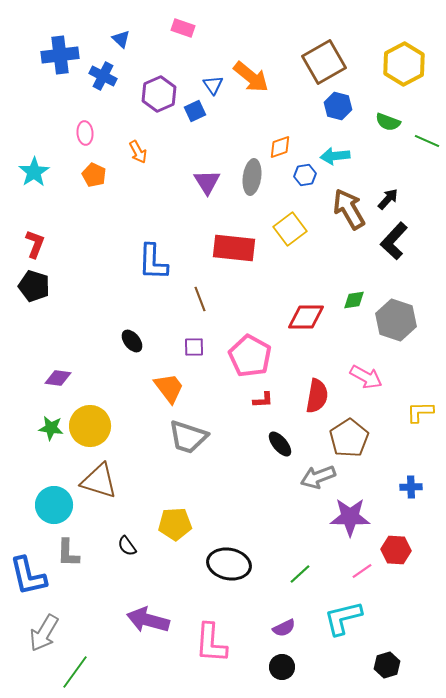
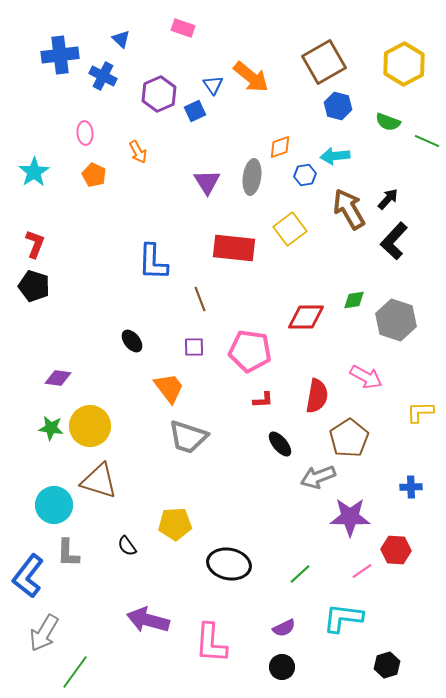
pink pentagon at (250, 356): moved 5 px up; rotated 21 degrees counterclockwise
blue L-shape at (28, 576): rotated 51 degrees clockwise
cyan L-shape at (343, 618): rotated 21 degrees clockwise
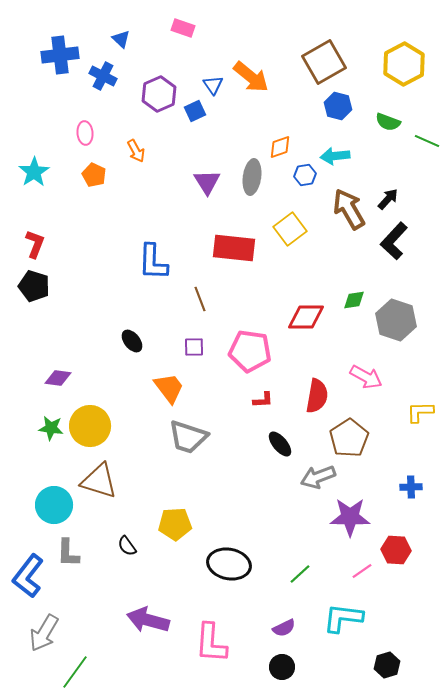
orange arrow at (138, 152): moved 2 px left, 1 px up
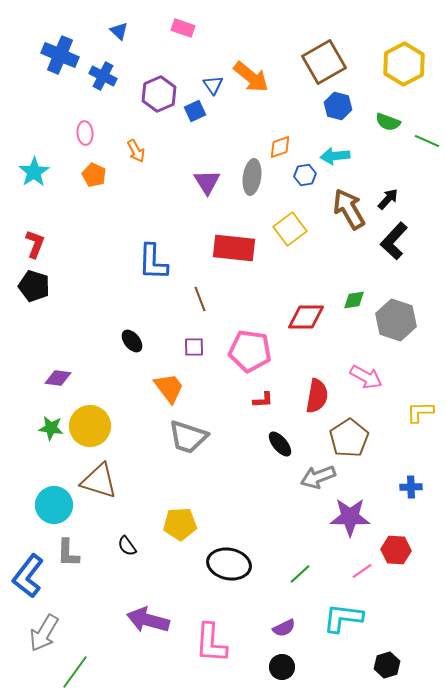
blue triangle at (121, 39): moved 2 px left, 8 px up
blue cross at (60, 55): rotated 30 degrees clockwise
yellow pentagon at (175, 524): moved 5 px right
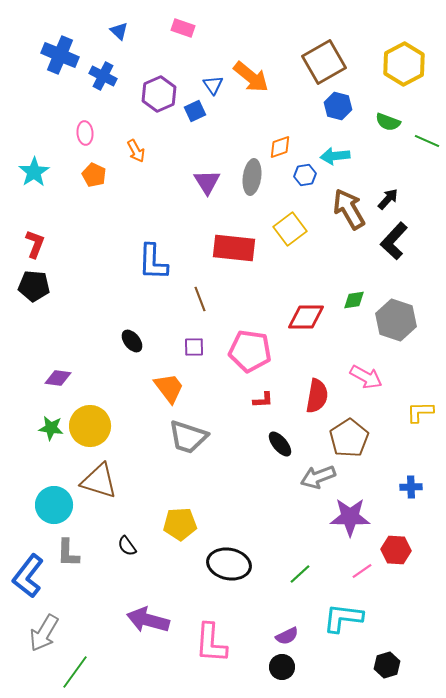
black pentagon at (34, 286): rotated 12 degrees counterclockwise
purple semicircle at (284, 628): moved 3 px right, 8 px down
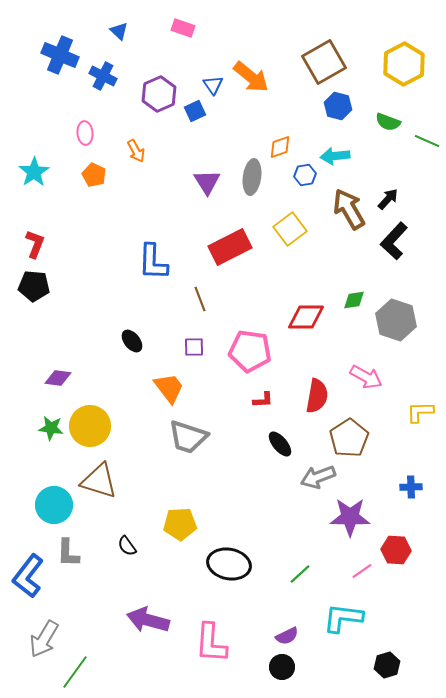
red rectangle at (234, 248): moved 4 px left, 1 px up; rotated 33 degrees counterclockwise
gray arrow at (44, 633): moved 6 px down
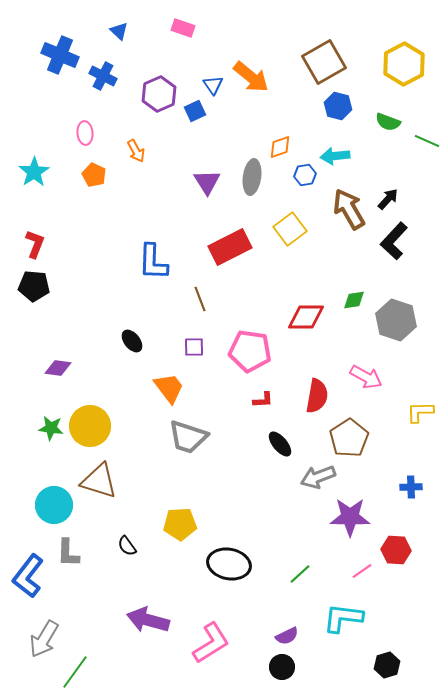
purple diamond at (58, 378): moved 10 px up
pink L-shape at (211, 643): rotated 126 degrees counterclockwise
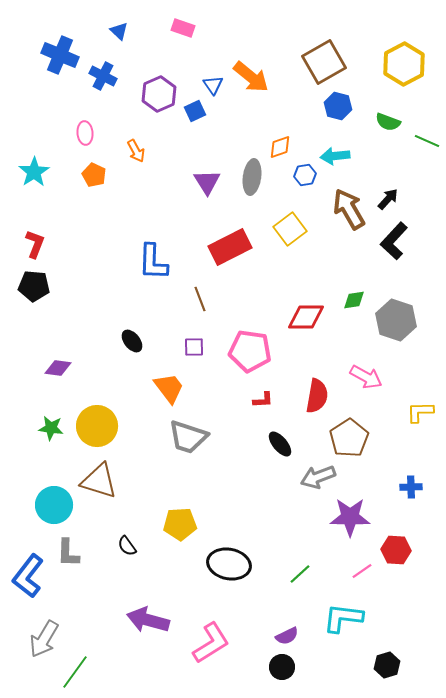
yellow circle at (90, 426): moved 7 px right
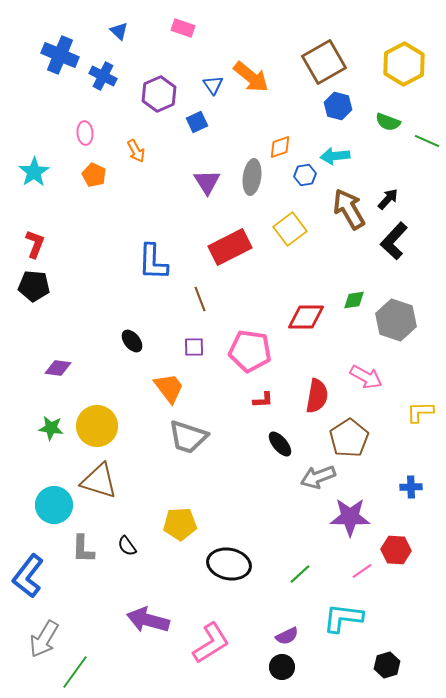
blue square at (195, 111): moved 2 px right, 11 px down
gray L-shape at (68, 553): moved 15 px right, 4 px up
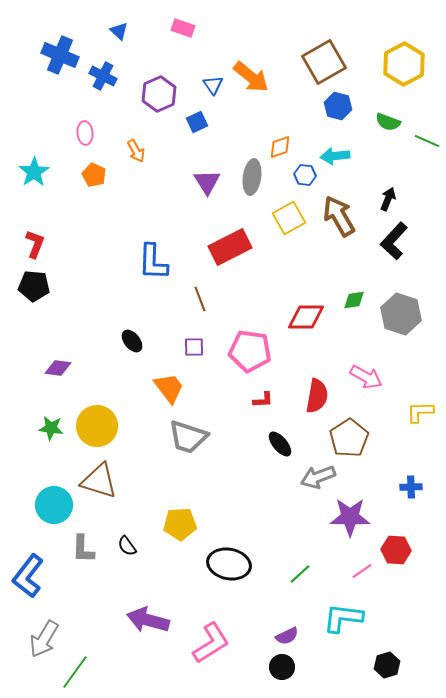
blue hexagon at (305, 175): rotated 15 degrees clockwise
black arrow at (388, 199): rotated 20 degrees counterclockwise
brown arrow at (349, 209): moved 10 px left, 7 px down
yellow square at (290, 229): moved 1 px left, 11 px up; rotated 8 degrees clockwise
gray hexagon at (396, 320): moved 5 px right, 6 px up
